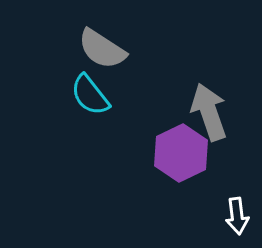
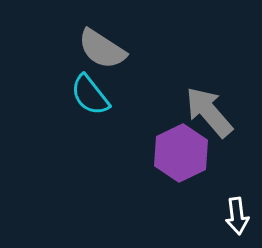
gray arrow: rotated 22 degrees counterclockwise
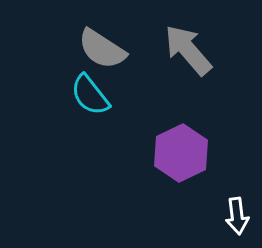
gray arrow: moved 21 px left, 62 px up
